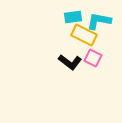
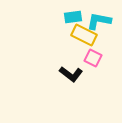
black L-shape: moved 1 px right, 12 px down
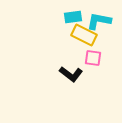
pink square: rotated 18 degrees counterclockwise
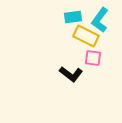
cyan L-shape: moved 1 px right, 1 px up; rotated 65 degrees counterclockwise
yellow rectangle: moved 2 px right, 1 px down
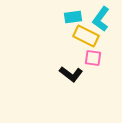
cyan L-shape: moved 1 px right, 1 px up
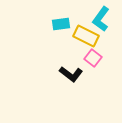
cyan rectangle: moved 12 px left, 7 px down
pink square: rotated 30 degrees clockwise
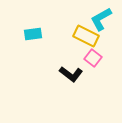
cyan L-shape: rotated 25 degrees clockwise
cyan rectangle: moved 28 px left, 10 px down
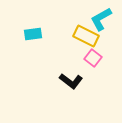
black L-shape: moved 7 px down
